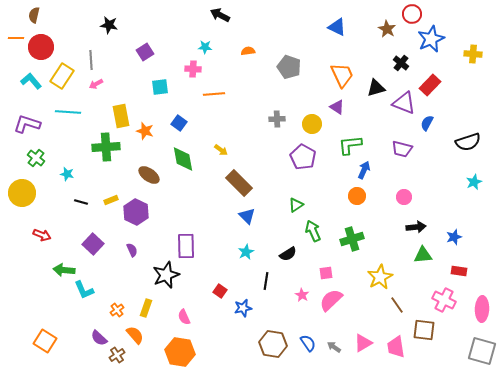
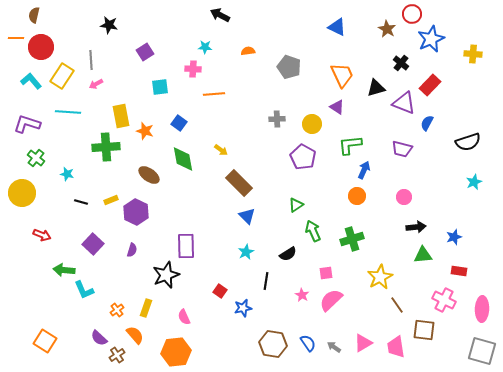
purple semicircle at (132, 250): rotated 40 degrees clockwise
orange hexagon at (180, 352): moved 4 px left; rotated 16 degrees counterclockwise
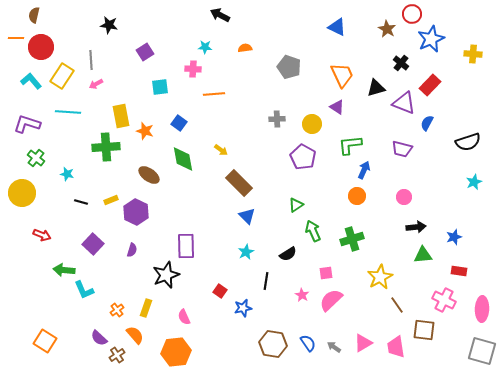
orange semicircle at (248, 51): moved 3 px left, 3 px up
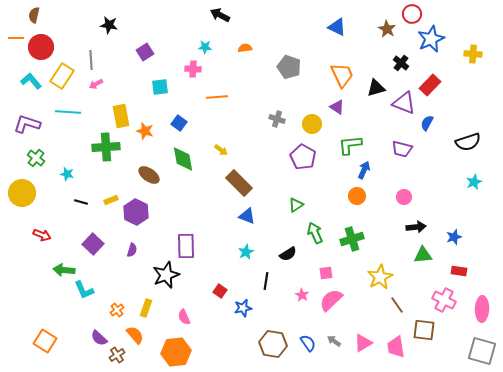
orange line at (214, 94): moved 3 px right, 3 px down
gray cross at (277, 119): rotated 21 degrees clockwise
blue triangle at (247, 216): rotated 24 degrees counterclockwise
green arrow at (313, 231): moved 2 px right, 2 px down
gray arrow at (334, 347): moved 6 px up
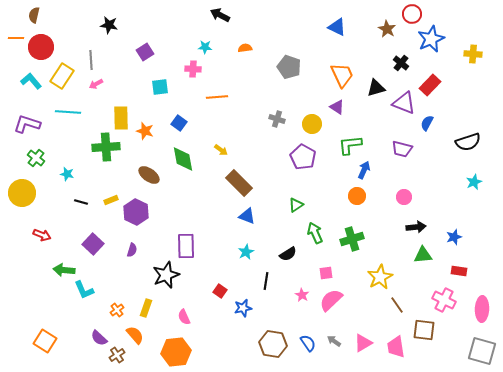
yellow rectangle at (121, 116): moved 2 px down; rotated 10 degrees clockwise
